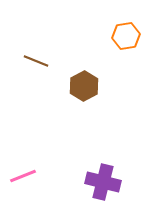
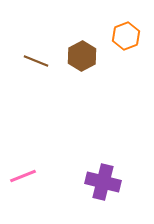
orange hexagon: rotated 12 degrees counterclockwise
brown hexagon: moved 2 px left, 30 px up
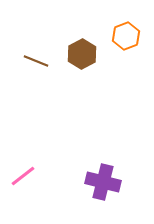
brown hexagon: moved 2 px up
pink line: rotated 16 degrees counterclockwise
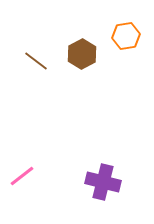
orange hexagon: rotated 12 degrees clockwise
brown line: rotated 15 degrees clockwise
pink line: moved 1 px left
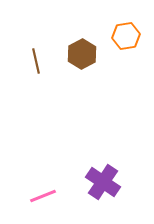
brown line: rotated 40 degrees clockwise
pink line: moved 21 px right, 20 px down; rotated 16 degrees clockwise
purple cross: rotated 20 degrees clockwise
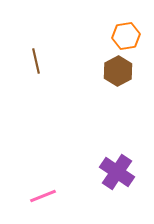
brown hexagon: moved 36 px right, 17 px down
purple cross: moved 14 px right, 10 px up
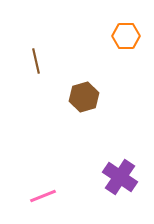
orange hexagon: rotated 8 degrees clockwise
brown hexagon: moved 34 px left, 26 px down; rotated 12 degrees clockwise
purple cross: moved 3 px right, 5 px down
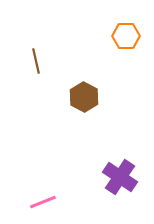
brown hexagon: rotated 16 degrees counterclockwise
pink line: moved 6 px down
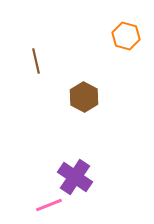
orange hexagon: rotated 16 degrees clockwise
purple cross: moved 45 px left
pink line: moved 6 px right, 3 px down
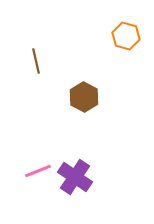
pink line: moved 11 px left, 34 px up
